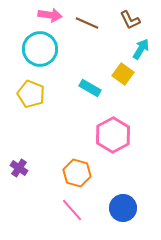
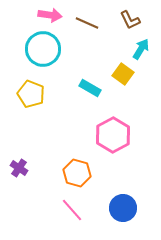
cyan circle: moved 3 px right
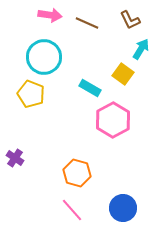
cyan circle: moved 1 px right, 8 px down
pink hexagon: moved 15 px up
purple cross: moved 4 px left, 10 px up
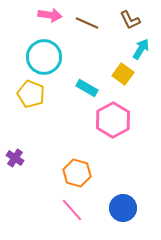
cyan rectangle: moved 3 px left
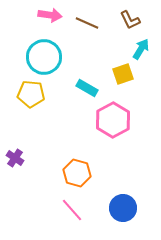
yellow square: rotated 35 degrees clockwise
yellow pentagon: rotated 16 degrees counterclockwise
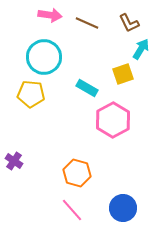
brown L-shape: moved 1 px left, 3 px down
purple cross: moved 1 px left, 3 px down
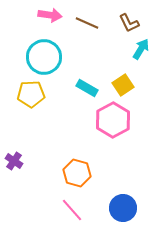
yellow square: moved 11 px down; rotated 15 degrees counterclockwise
yellow pentagon: rotated 8 degrees counterclockwise
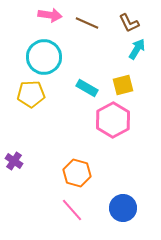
cyan arrow: moved 4 px left
yellow square: rotated 20 degrees clockwise
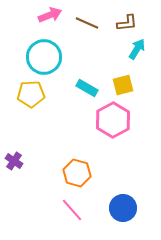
pink arrow: rotated 30 degrees counterclockwise
brown L-shape: moved 2 px left; rotated 70 degrees counterclockwise
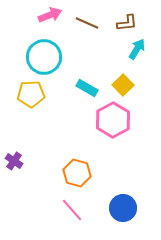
yellow square: rotated 30 degrees counterclockwise
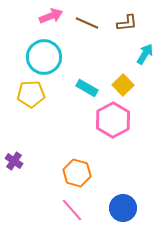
pink arrow: moved 1 px right, 1 px down
cyan arrow: moved 8 px right, 5 px down
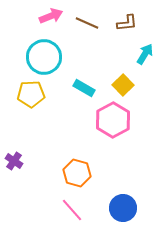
cyan rectangle: moved 3 px left
